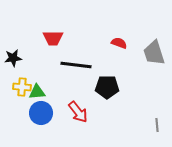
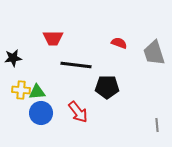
yellow cross: moved 1 px left, 3 px down
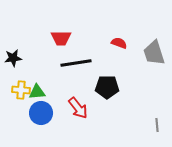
red trapezoid: moved 8 px right
black line: moved 2 px up; rotated 16 degrees counterclockwise
red arrow: moved 4 px up
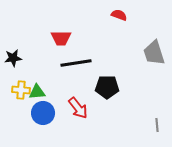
red semicircle: moved 28 px up
blue circle: moved 2 px right
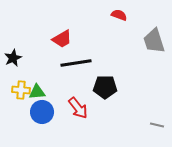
red trapezoid: moved 1 px right, 1 px down; rotated 30 degrees counterclockwise
gray trapezoid: moved 12 px up
black star: rotated 18 degrees counterclockwise
black pentagon: moved 2 px left
blue circle: moved 1 px left, 1 px up
gray line: rotated 72 degrees counterclockwise
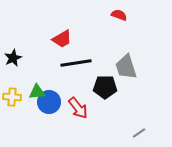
gray trapezoid: moved 28 px left, 26 px down
yellow cross: moved 9 px left, 7 px down
blue circle: moved 7 px right, 10 px up
gray line: moved 18 px left, 8 px down; rotated 48 degrees counterclockwise
